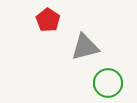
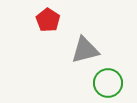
gray triangle: moved 3 px down
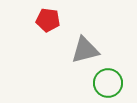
red pentagon: rotated 25 degrees counterclockwise
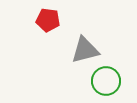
green circle: moved 2 px left, 2 px up
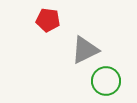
gray triangle: rotated 12 degrees counterclockwise
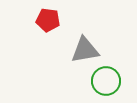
gray triangle: rotated 16 degrees clockwise
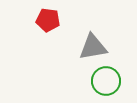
gray triangle: moved 8 px right, 3 px up
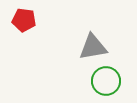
red pentagon: moved 24 px left
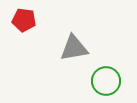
gray triangle: moved 19 px left, 1 px down
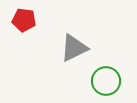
gray triangle: rotated 16 degrees counterclockwise
